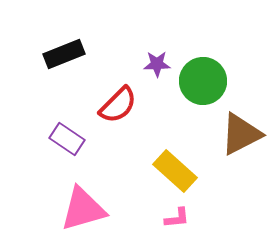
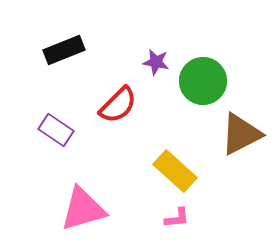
black rectangle: moved 4 px up
purple star: moved 1 px left, 2 px up; rotated 12 degrees clockwise
purple rectangle: moved 11 px left, 9 px up
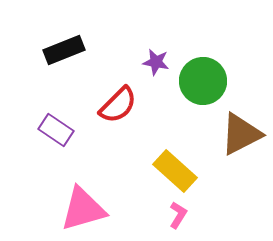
pink L-shape: moved 1 px right, 3 px up; rotated 52 degrees counterclockwise
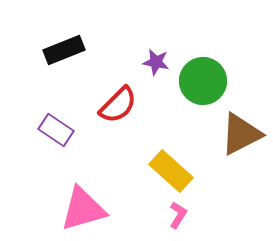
yellow rectangle: moved 4 px left
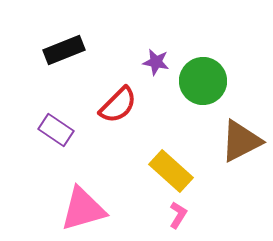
brown triangle: moved 7 px down
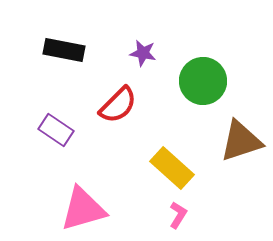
black rectangle: rotated 33 degrees clockwise
purple star: moved 13 px left, 9 px up
brown triangle: rotated 9 degrees clockwise
yellow rectangle: moved 1 px right, 3 px up
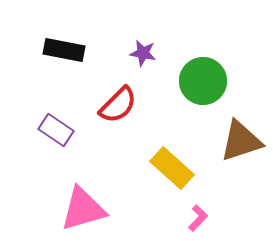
pink L-shape: moved 20 px right, 3 px down; rotated 12 degrees clockwise
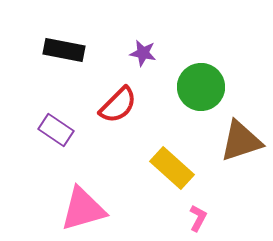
green circle: moved 2 px left, 6 px down
pink L-shape: rotated 16 degrees counterclockwise
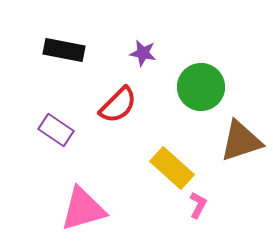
pink L-shape: moved 13 px up
